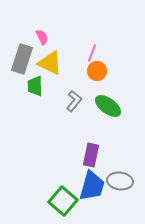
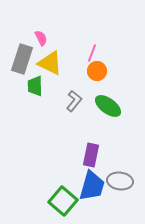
pink semicircle: moved 1 px left, 1 px down
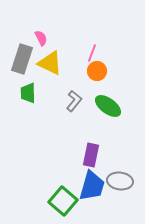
green trapezoid: moved 7 px left, 7 px down
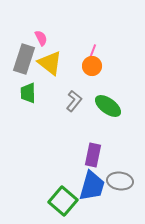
gray rectangle: moved 2 px right
yellow triangle: rotated 12 degrees clockwise
orange circle: moved 5 px left, 5 px up
purple rectangle: moved 2 px right
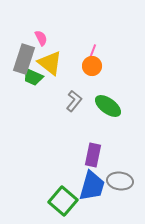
green trapezoid: moved 5 px right, 16 px up; rotated 65 degrees counterclockwise
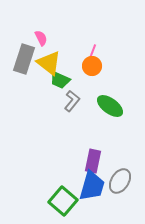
yellow triangle: moved 1 px left
green trapezoid: moved 27 px right, 3 px down
gray L-shape: moved 2 px left
green ellipse: moved 2 px right
purple rectangle: moved 6 px down
gray ellipse: rotated 65 degrees counterclockwise
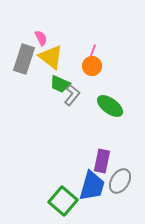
yellow triangle: moved 2 px right, 6 px up
green trapezoid: moved 4 px down
gray L-shape: moved 6 px up
purple rectangle: moved 9 px right
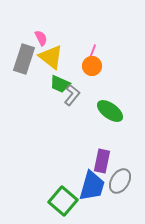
green ellipse: moved 5 px down
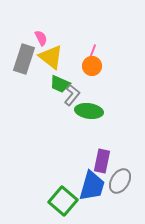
green ellipse: moved 21 px left; rotated 28 degrees counterclockwise
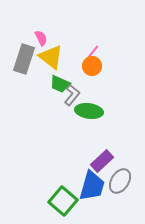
pink line: rotated 18 degrees clockwise
purple rectangle: rotated 35 degrees clockwise
